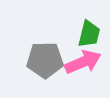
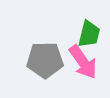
pink arrow: rotated 78 degrees clockwise
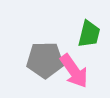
pink arrow: moved 9 px left, 9 px down
